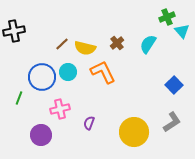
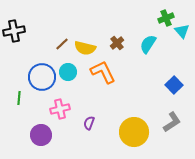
green cross: moved 1 px left, 1 px down
green line: rotated 16 degrees counterclockwise
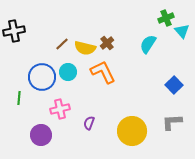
brown cross: moved 10 px left
gray L-shape: rotated 150 degrees counterclockwise
yellow circle: moved 2 px left, 1 px up
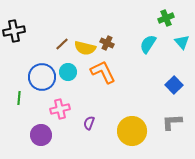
cyan triangle: moved 11 px down
brown cross: rotated 24 degrees counterclockwise
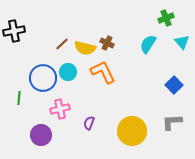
blue circle: moved 1 px right, 1 px down
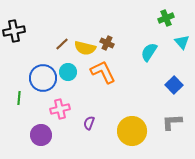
cyan semicircle: moved 1 px right, 8 px down
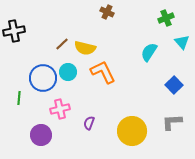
brown cross: moved 31 px up
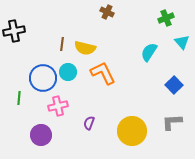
brown line: rotated 40 degrees counterclockwise
orange L-shape: moved 1 px down
pink cross: moved 2 px left, 3 px up
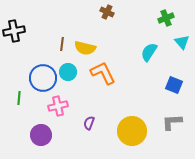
blue square: rotated 24 degrees counterclockwise
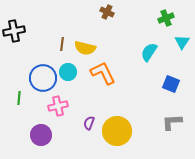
cyan triangle: rotated 14 degrees clockwise
blue square: moved 3 px left, 1 px up
yellow circle: moved 15 px left
